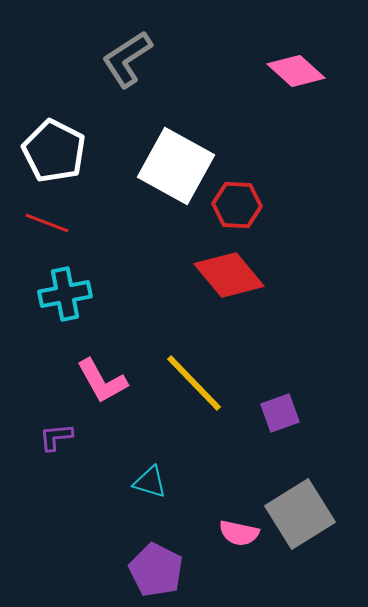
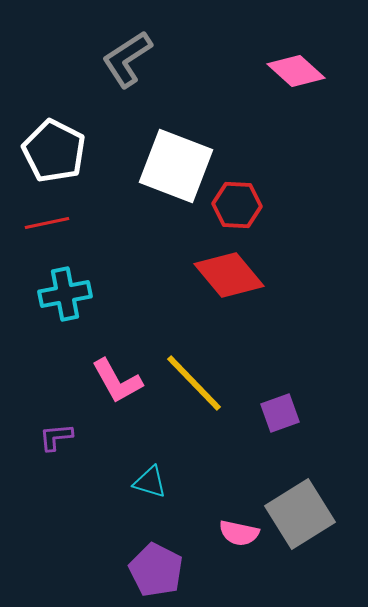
white square: rotated 8 degrees counterclockwise
red line: rotated 33 degrees counterclockwise
pink L-shape: moved 15 px right
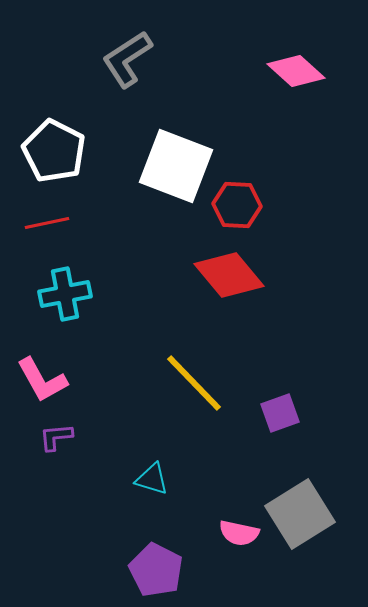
pink L-shape: moved 75 px left, 1 px up
cyan triangle: moved 2 px right, 3 px up
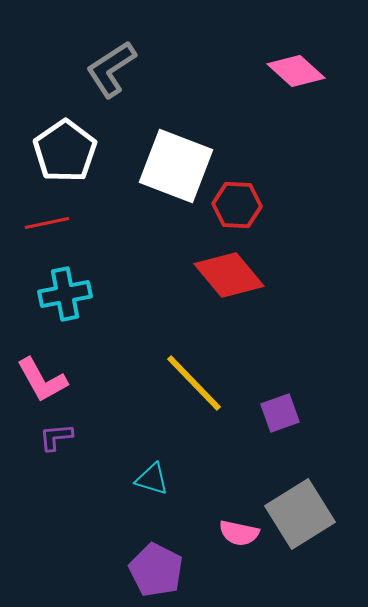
gray L-shape: moved 16 px left, 10 px down
white pentagon: moved 11 px right; rotated 10 degrees clockwise
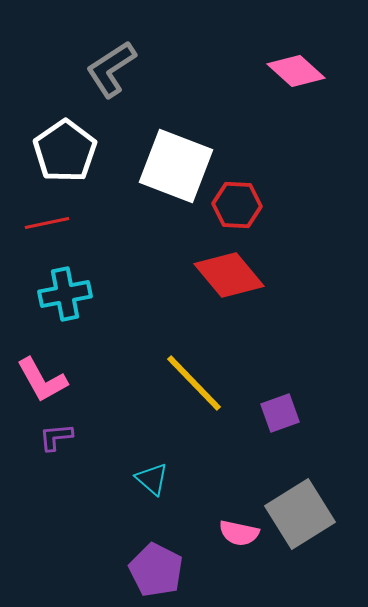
cyan triangle: rotated 24 degrees clockwise
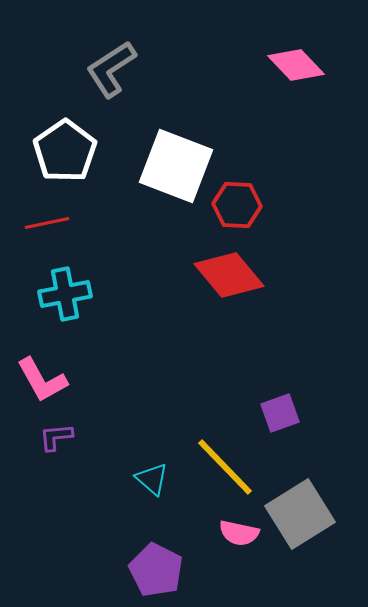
pink diamond: moved 6 px up; rotated 4 degrees clockwise
yellow line: moved 31 px right, 84 px down
